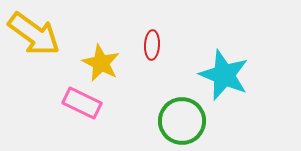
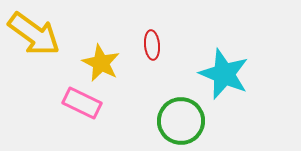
red ellipse: rotated 8 degrees counterclockwise
cyan star: moved 1 px up
green circle: moved 1 px left
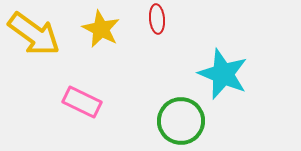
red ellipse: moved 5 px right, 26 px up
yellow star: moved 34 px up
cyan star: moved 1 px left
pink rectangle: moved 1 px up
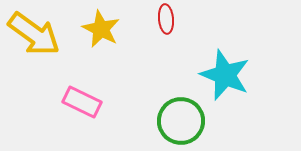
red ellipse: moved 9 px right
cyan star: moved 2 px right, 1 px down
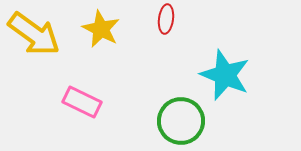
red ellipse: rotated 12 degrees clockwise
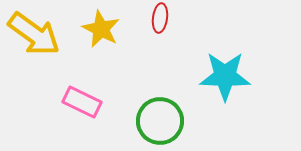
red ellipse: moved 6 px left, 1 px up
cyan star: moved 1 px down; rotated 21 degrees counterclockwise
green circle: moved 21 px left
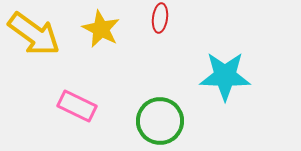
pink rectangle: moved 5 px left, 4 px down
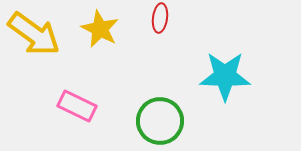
yellow star: moved 1 px left
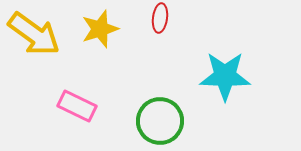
yellow star: rotated 27 degrees clockwise
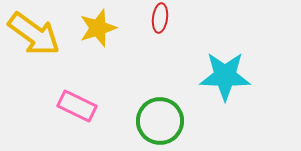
yellow star: moved 2 px left, 1 px up
